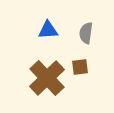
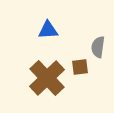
gray semicircle: moved 12 px right, 14 px down
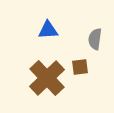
gray semicircle: moved 3 px left, 8 px up
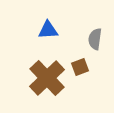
brown square: rotated 12 degrees counterclockwise
